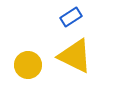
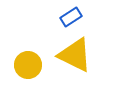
yellow triangle: moved 1 px up
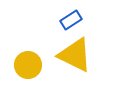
blue rectangle: moved 3 px down
